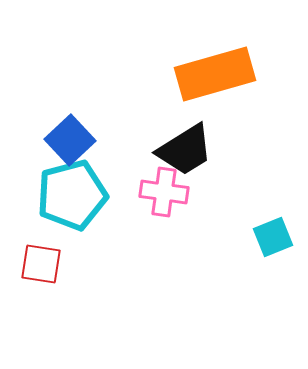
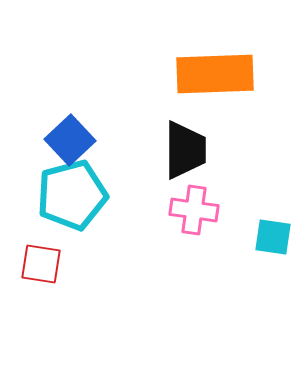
orange rectangle: rotated 14 degrees clockwise
black trapezoid: rotated 58 degrees counterclockwise
pink cross: moved 30 px right, 18 px down
cyan square: rotated 30 degrees clockwise
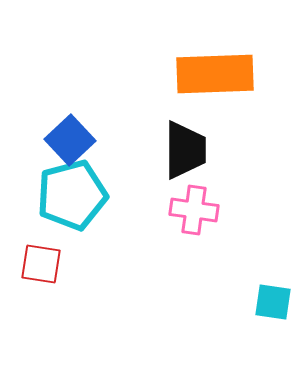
cyan square: moved 65 px down
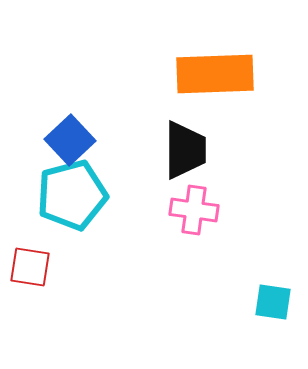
red square: moved 11 px left, 3 px down
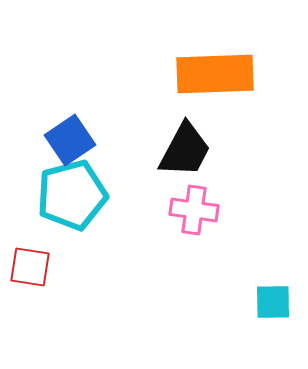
blue square: rotated 9 degrees clockwise
black trapezoid: rotated 28 degrees clockwise
cyan square: rotated 9 degrees counterclockwise
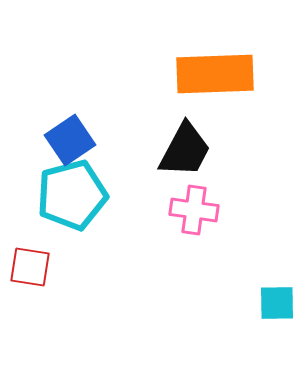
cyan square: moved 4 px right, 1 px down
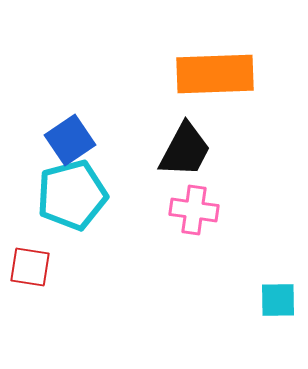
cyan square: moved 1 px right, 3 px up
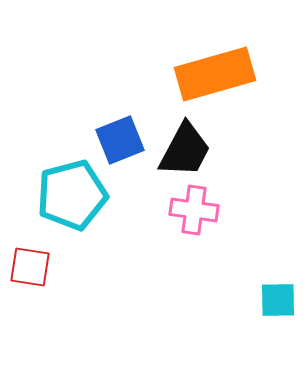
orange rectangle: rotated 14 degrees counterclockwise
blue square: moved 50 px right; rotated 12 degrees clockwise
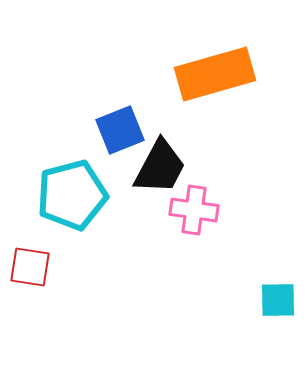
blue square: moved 10 px up
black trapezoid: moved 25 px left, 17 px down
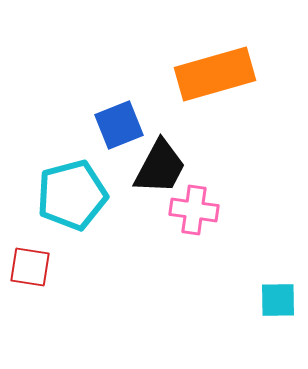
blue square: moved 1 px left, 5 px up
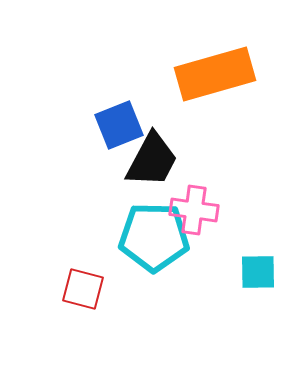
black trapezoid: moved 8 px left, 7 px up
cyan pentagon: moved 82 px right, 42 px down; rotated 16 degrees clockwise
red square: moved 53 px right, 22 px down; rotated 6 degrees clockwise
cyan square: moved 20 px left, 28 px up
